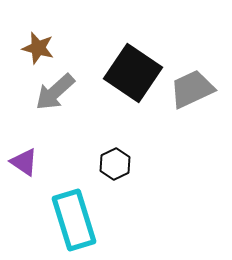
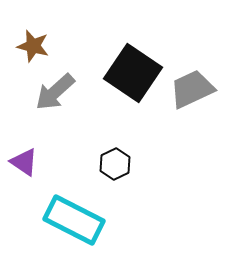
brown star: moved 5 px left, 2 px up
cyan rectangle: rotated 46 degrees counterclockwise
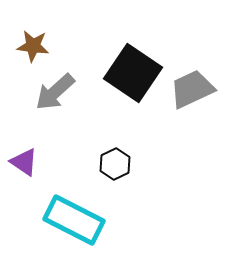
brown star: rotated 8 degrees counterclockwise
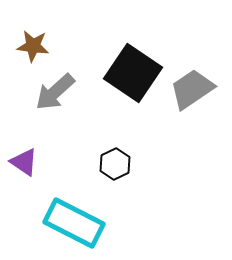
gray trapezoid: rotated 9 degrees counterclockwise
cyan rectangle: moved 3 px down
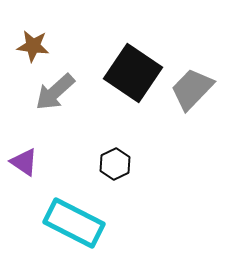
gray trapezoid: rotated 12 degrees counterclockwise
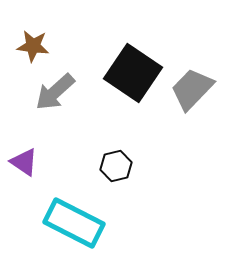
black hexagon: moved 1 px right, 2 px down; rotated 12 degrees clockwise
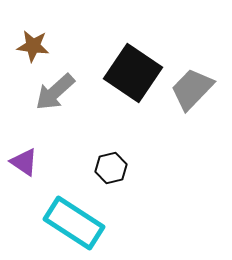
black hexagon: moved 5 px left, 2 px down
cyan rectangle: rotated 6 degrees clockwise
